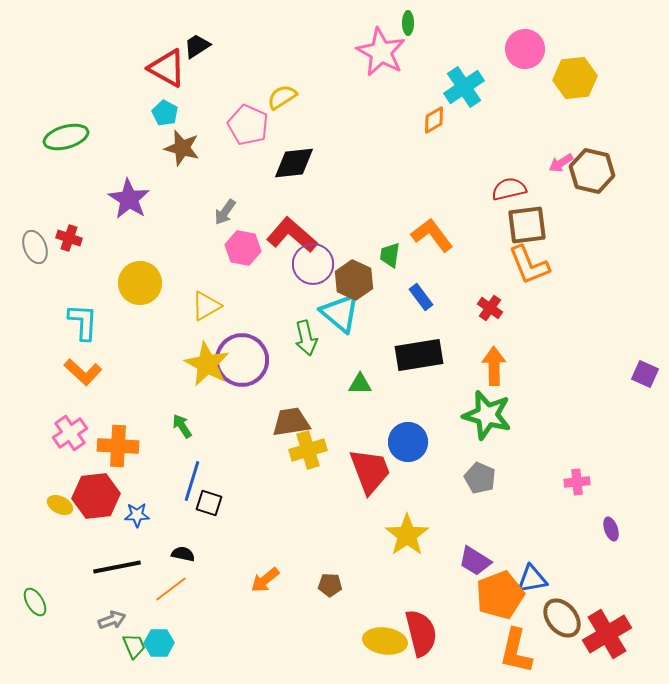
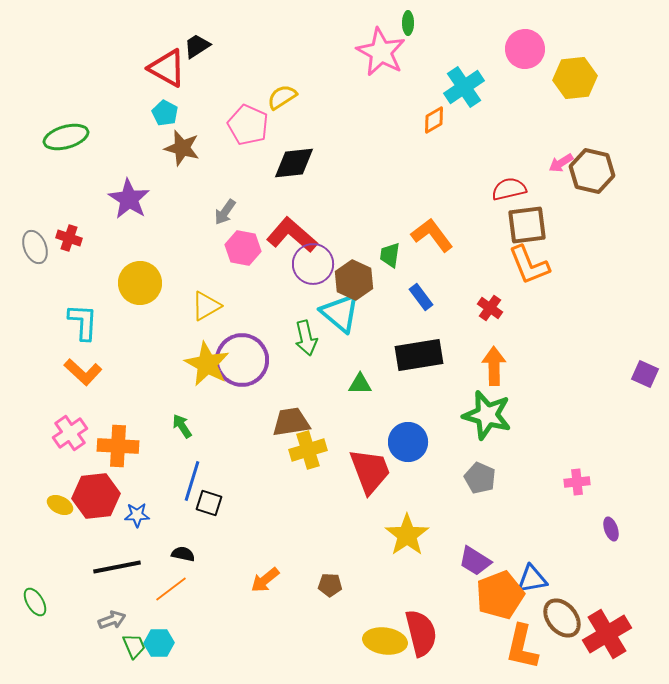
orange L-shape at (516, 651): moved 6 px right, 4 px up
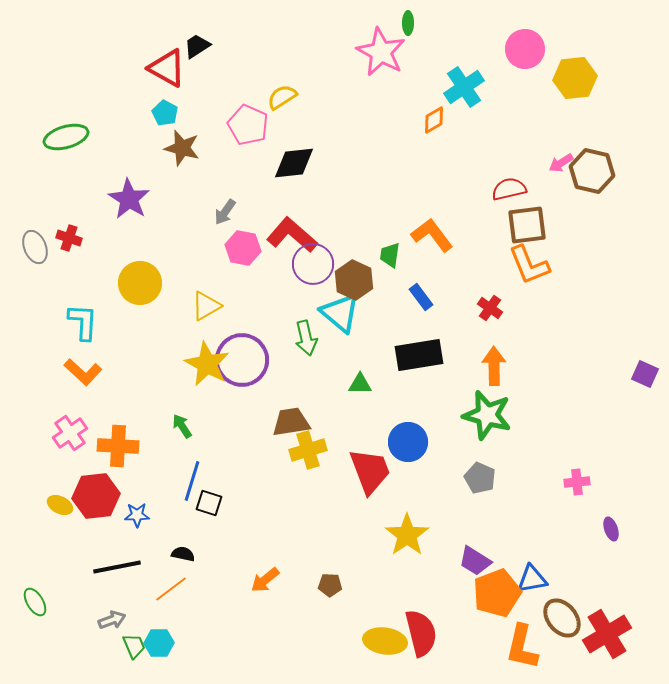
orange pentagon at (500, 595): moved 3 px left, 2 px up
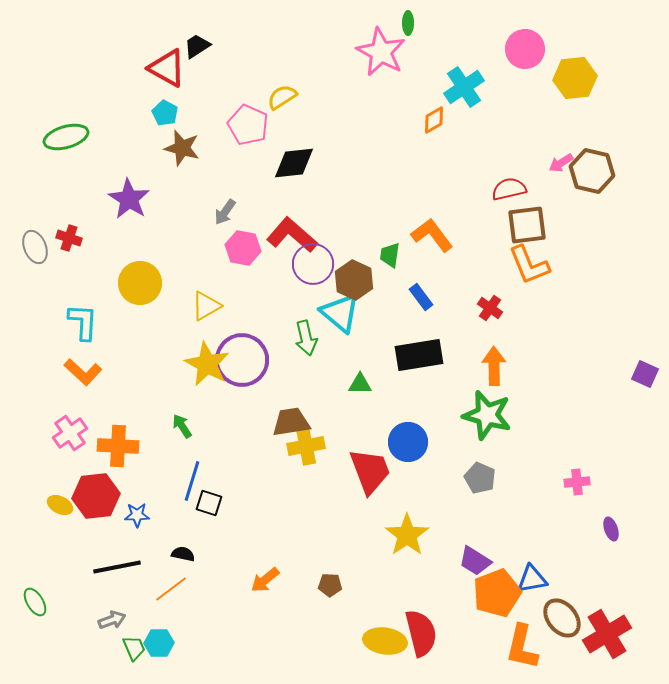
yellow cross at (308, 450): moved 2 px left, 4 px up; rotated 6 degrees clockwise
green trapezoid at (134, 646): moved 2 px down
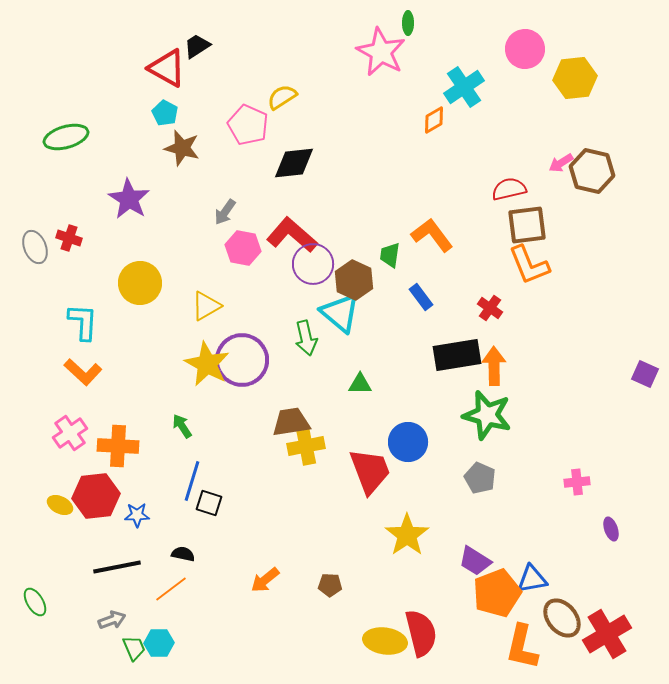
black rectangle at (419, 355): moved 38 px right
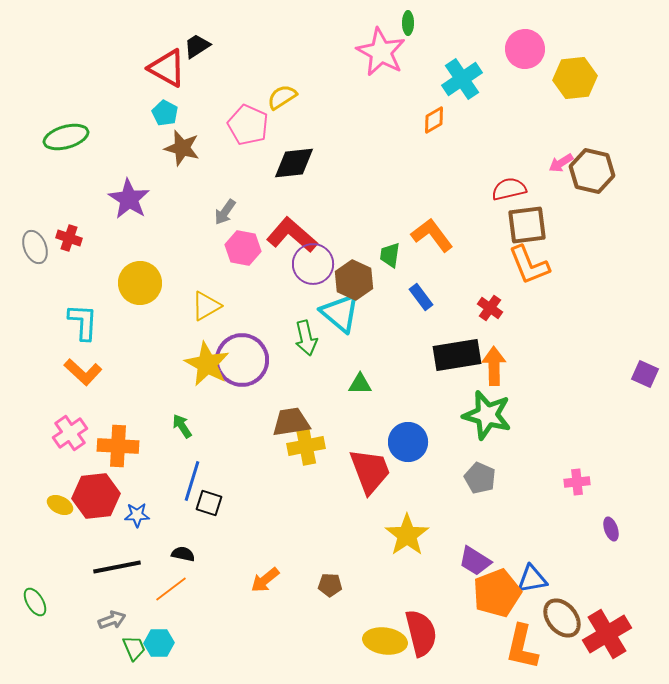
cyan cross at (464, 87): moved 2 px left, 8 px up
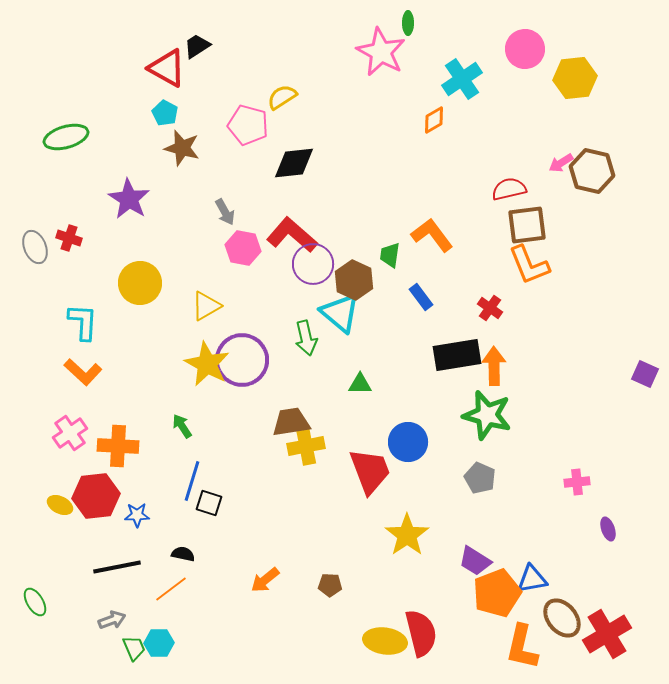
pink pentagon at (248, 125): rotated 9 degrees counterclockwise
gray arrow at (225, 212): rotated 64 degrees counterclockwise
purple ellipse at (611, 529): moved 3 px left
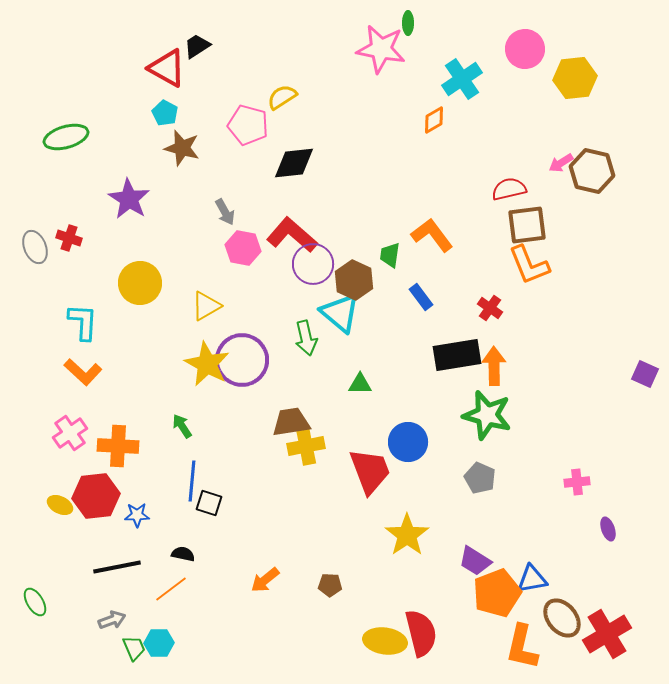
pink star at (381, 52): moved 3 px up; rotated 18 degrees counterclockwise
blue line at (192, 481): rotated 12 degrees counterclockwise
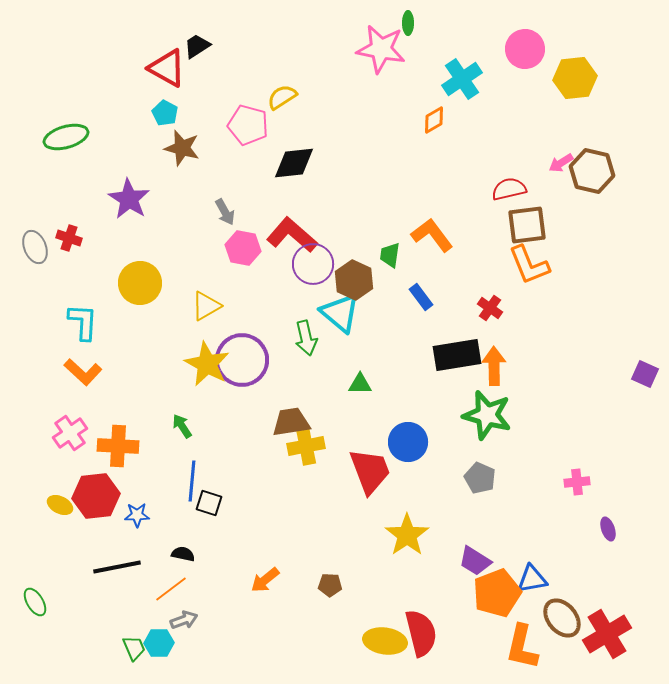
gray arrow at (112, 620): moved 72 px right
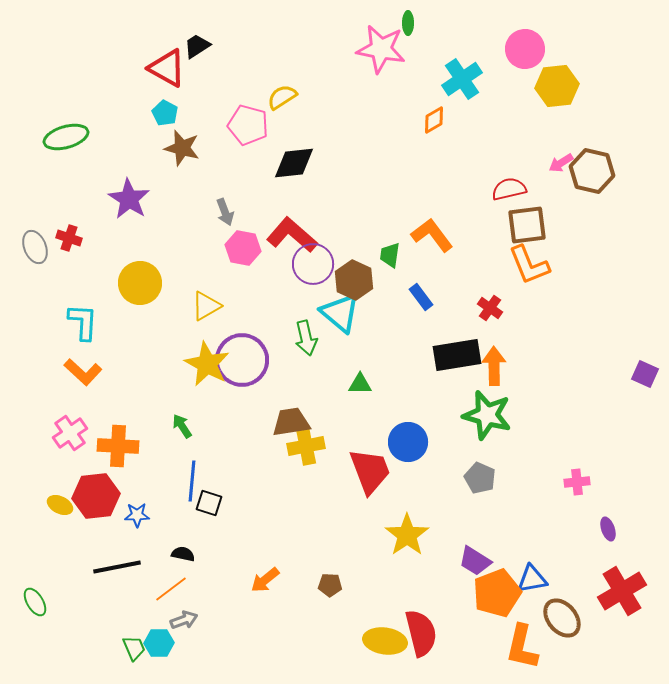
yellow hexagon at (575, 78): moved 18 px left, 8 px down
gray arrow at (225, 212): rotated 8 degrees clockwise
red cross at (607, 634): moved 15 px right, 43 px up
